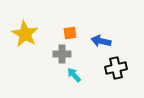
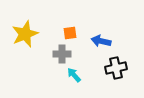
yellow star: rotated 20 degrees clockwise
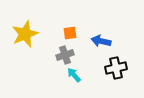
gray cross: moved 3 px right, 1 px down; rotated 18 degrees counterclockwise
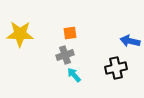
yellow star: moved 5 px left; rotated 24 degrees clockwise
blue arrow: moved 29 px right
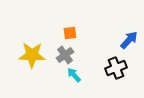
yellow star: moved 12 px right, 21 px down
blue arrow: moved 1 px left, 1 px up; rotated 120 degrees clockwise
gray cross: rotated 18 degrees counterclockwise
black cross: rotated 10 degrees counterclockwise
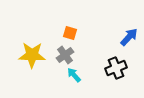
orange square: rotated 24 degrees clockwise
blue arrow: moved 3 px up
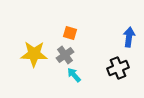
blue arrow: rotated 36 degrees counterclockwise
yellow star: moved 2 px right, 1 px up
black cross: moved 2 px right
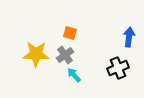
yellow star: moved 2 px right
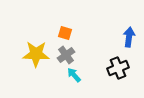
orange square: moved 5 px left
gray cross: moved 1 px right
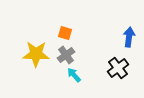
black cross: rotated 15 degrees counterclockwise
